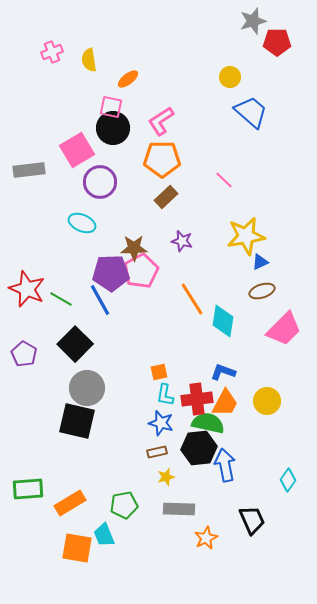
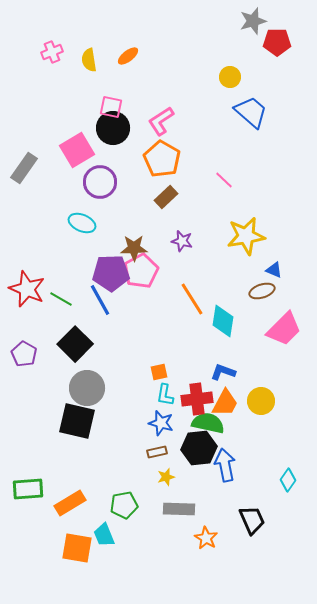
orange ellipse at (128, 79): moved 23 px up
orange pentagon at (162, 159): rotated 30 degrees clockwise
gray rectangle at (29, 170): moved 5 px left, 2 px up; rotated 48 degrees counterclockwise
blue triangle at (260, 262): moved 14 px right, 8 px down; rotated 48 degrees clockwise
yellow circle at (267, 401): moved 6 px left
orange star at (206, 538): rotated 15 degrees counterclockwise
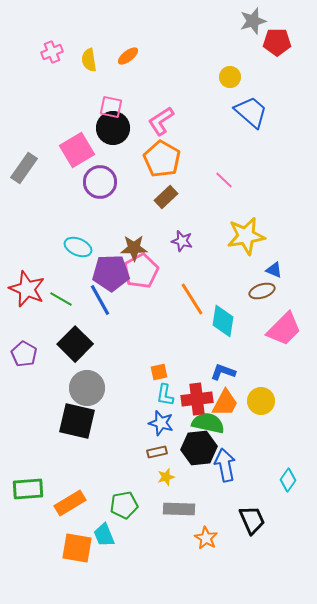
cyan ellipse at (82, 223): moved 4 px left, 24 px down
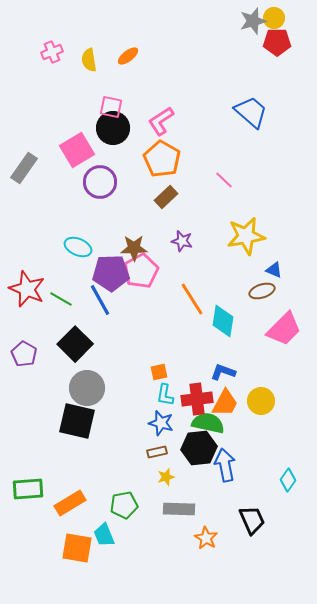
yellow circle at (230, 77): moved 44 px right, 59 px up
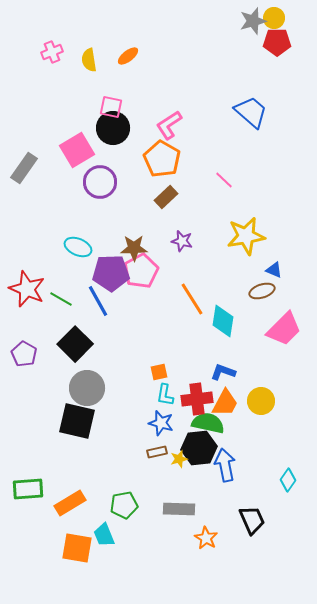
pink L-shape at (161, 121): moved 8 px right, 4 px down
blue line at (100, 300): moved 2 px left, 1 px down
yellow star at (166, 477): moved 13 px right, 18 px up
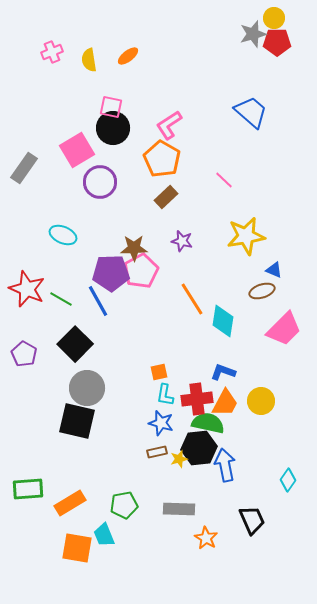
gray star at (253, 21): moved 13 px down
cyan ellipse at (78, 247): moved 15 px left, 12 px up
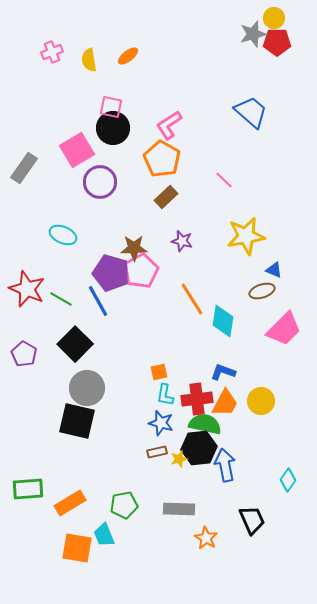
purple pentagon at (111, 273): rotated 18 degrees clockwise
green semicircle at (208, 423): moved 3 px left, 1 px down
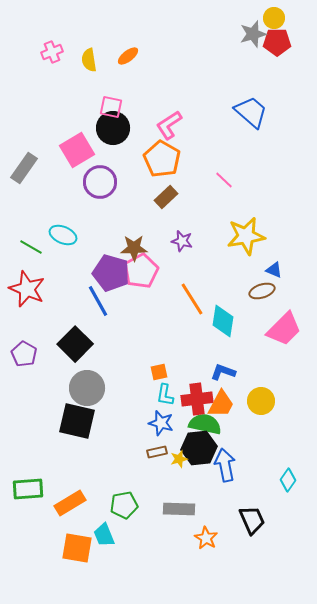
green line at (61, 299): moved 30 px left, 52 px up
orange trapezoid at (225, 403): moved 4 px left, 1 px down
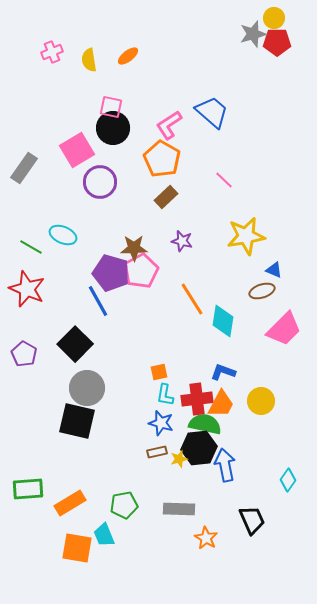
blue trapezoid at (251, 112): moved 39 px left
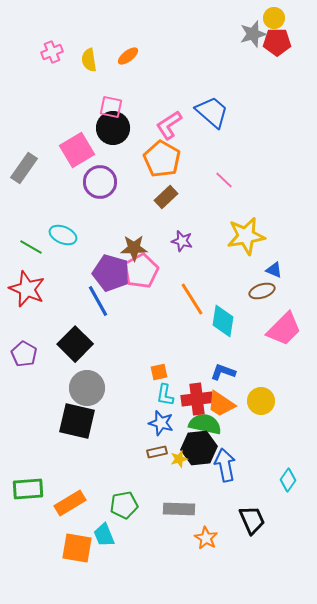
orange trapezoid at (221, 404): rotated 96 degrees clockwise
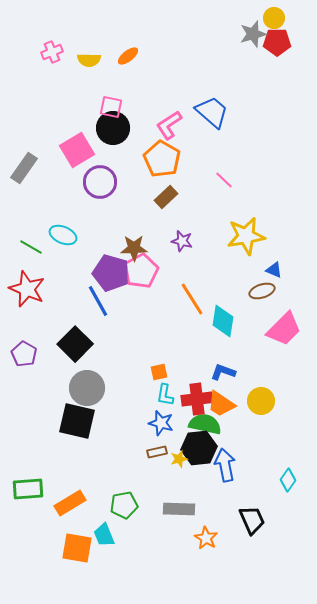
yellow semicircle at (89, 60): rotated 80 degrees counterclockwise
